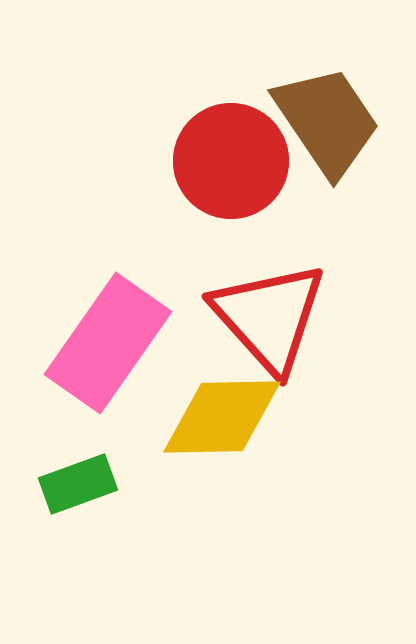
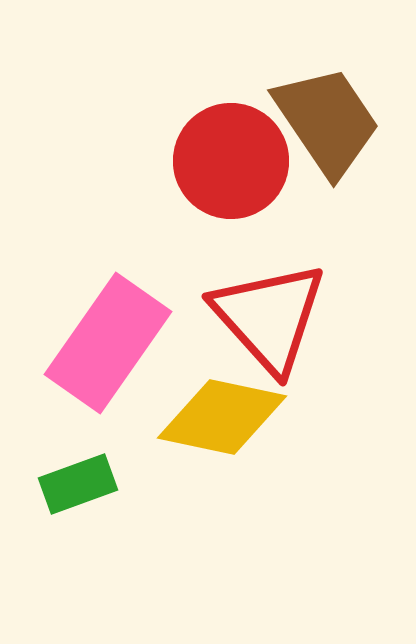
yellow diamond: rotated 13 degrees clockwise
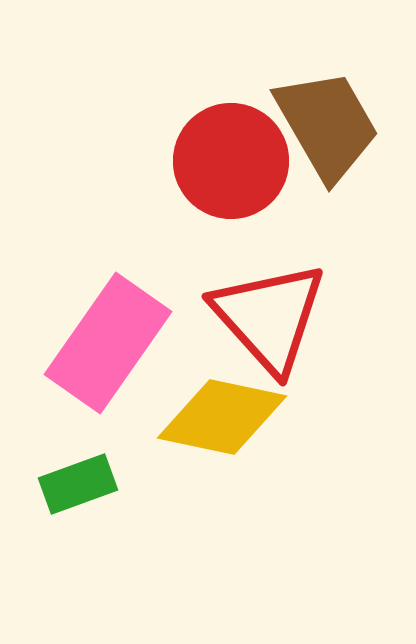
brown trapezoid: moved 4 px down; rotated 4 degrees clockwise
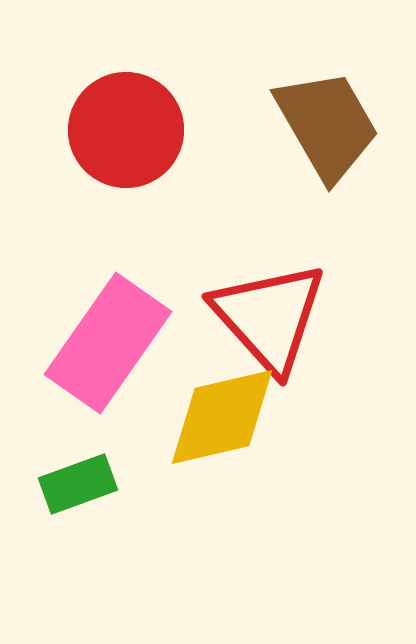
red circle: moved 105 px left, 31 px up
yellow diamond: rotated 25 degrees counterclockwise
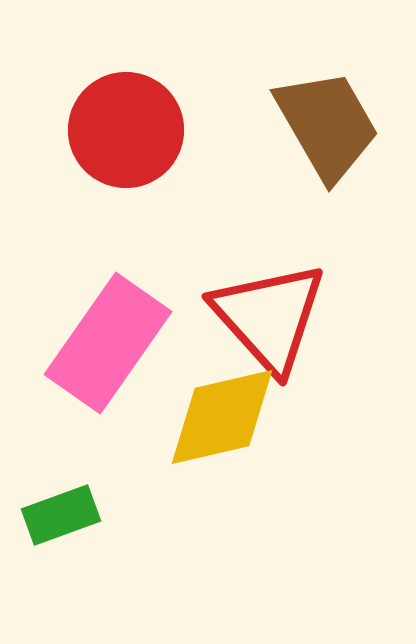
green rectangle: moved 17 px left, 31 px down
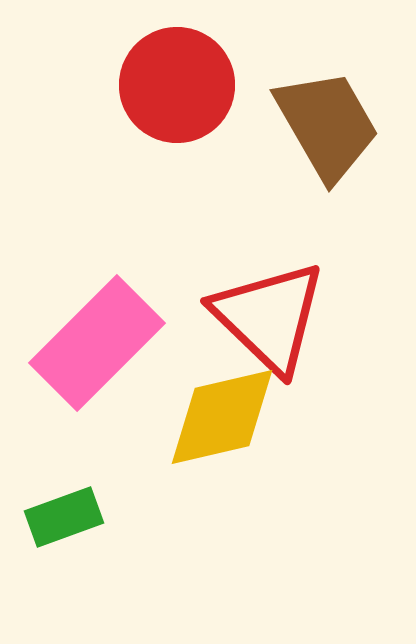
red circle: moved 51 px right, 45 px up
red triangle: rotated 4 degrees counterclockwise
pink rectangle: moved 11 px left; rotated 10 degrees clockwise
green rectangle: moved 3 px right, 2 px down
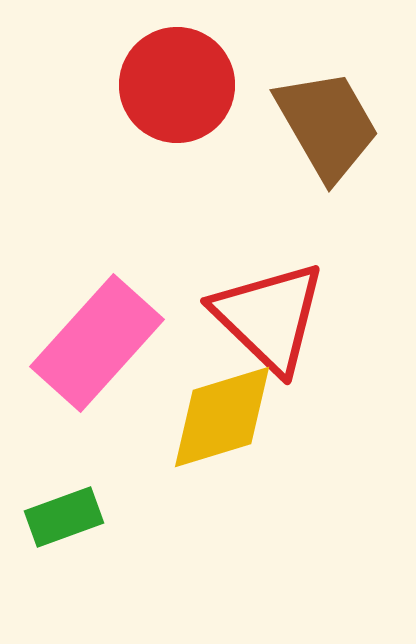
pink rectangle: rotated 3 degrees counterclockwise
yellow diamond: rotated 4 degrees counterclockwise
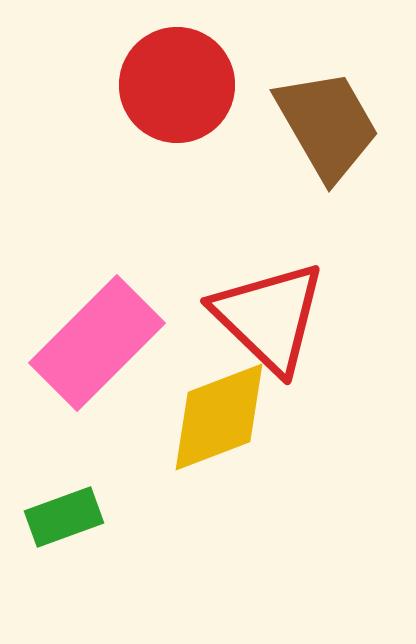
pink rectangle: rotated 3 degrees clockwise
yellow diamond: moved 3 px left; rotated 4 degrees counterclockwise
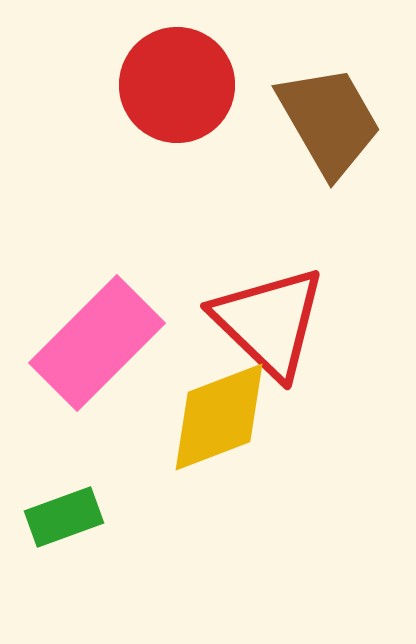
brown trapezoid: moved 2 px right, 4 px up
red triangle: moved 5 px down
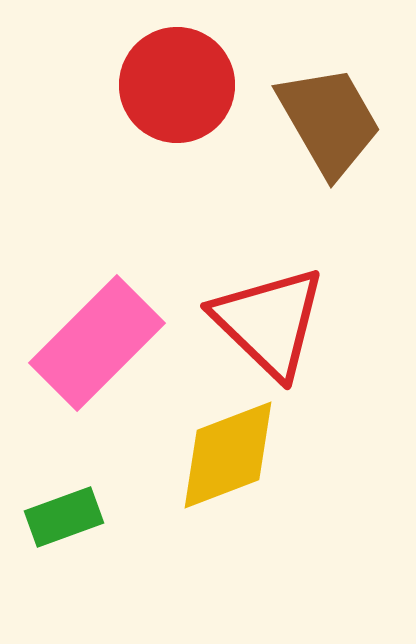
yellow diamond: moved 9 px right, 38 px down
